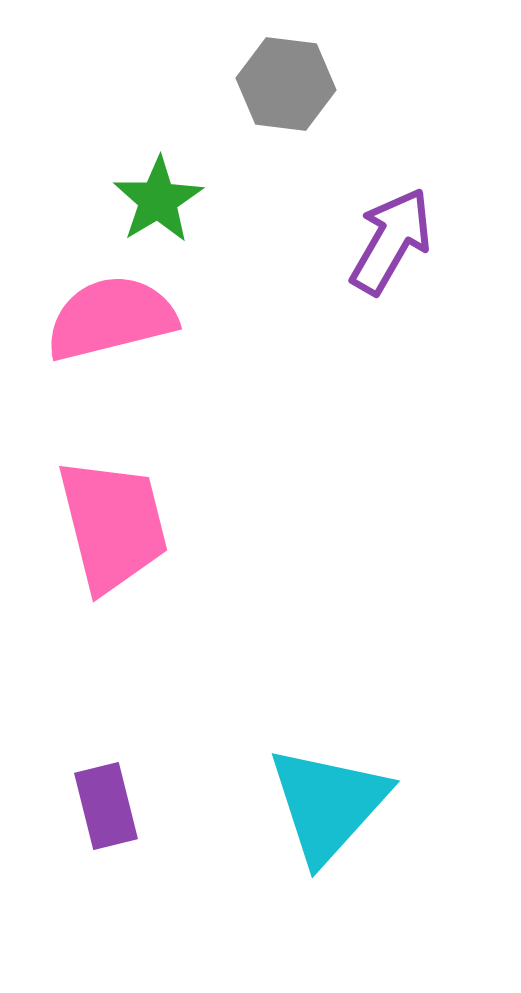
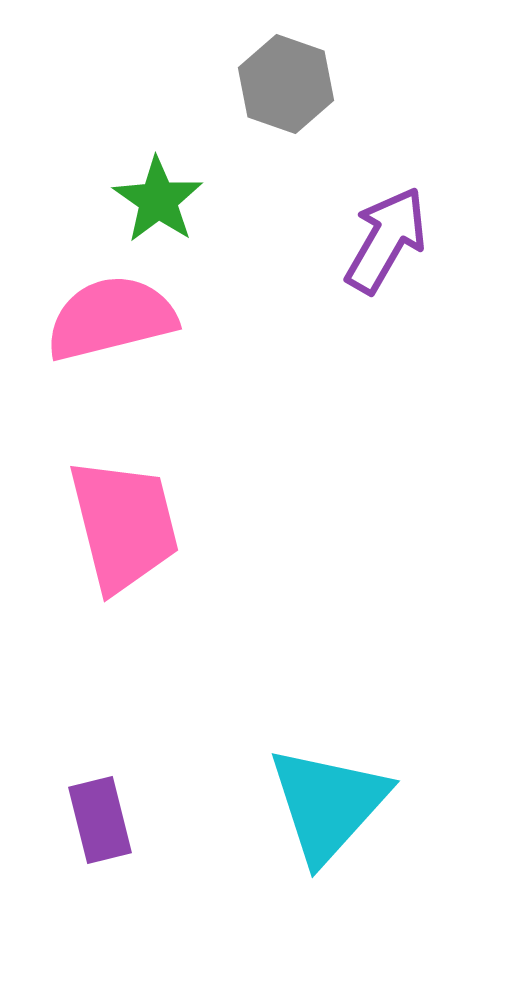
gray hexagon: rotated 12 degrees clockwise
green star: rotated 6 degrees counterclockwise
purple arrow: moved 5 px left, 1 px up
pink trapezoid: moved 11 px right
purple rectangle: moved 6 px left, 14 px down
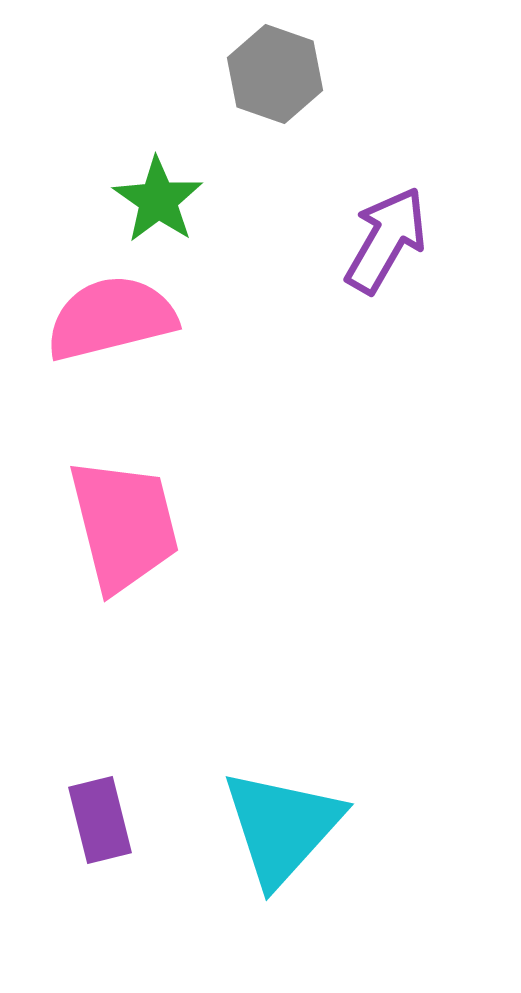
gray hexagon: moved 11 px left, 10 px up
cyan triangle: moved 46 px left, 23 px down
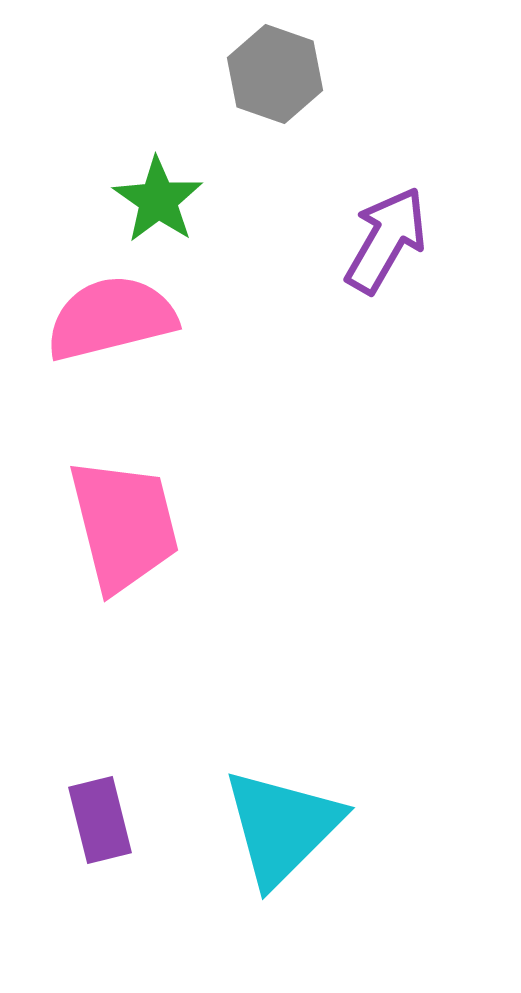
cyan triangle: rotated 3 degrees clockwise
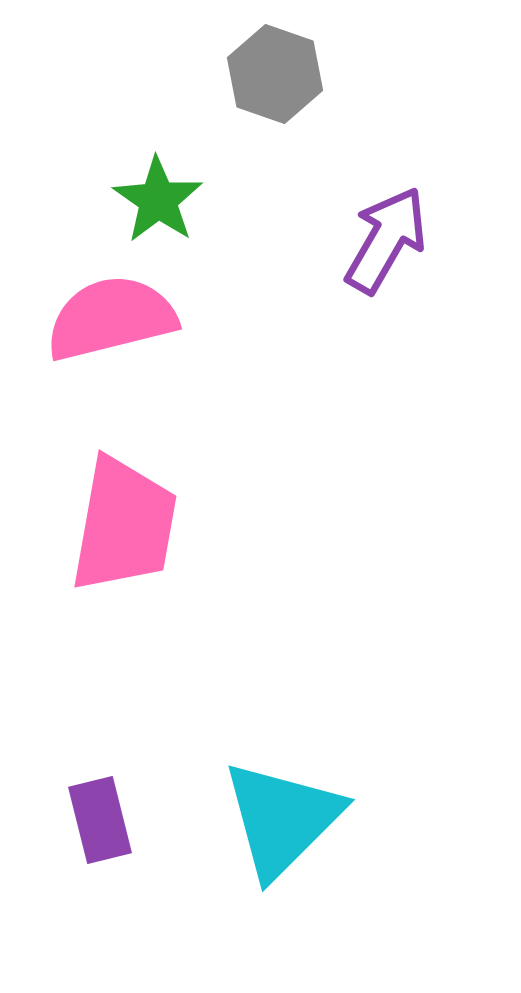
pink trapezoid: rotated 24 degrees clockwise
cyan triangle: moved 8 px up
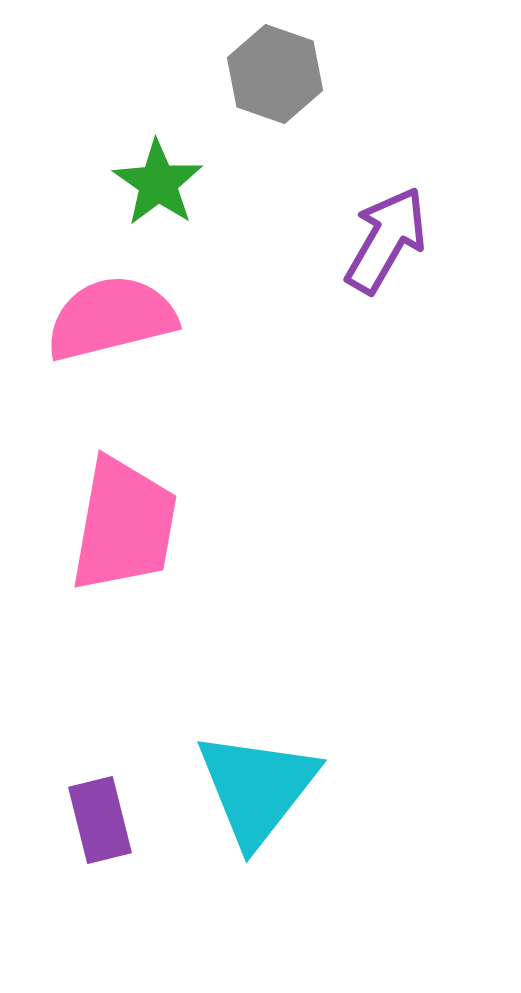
green star: moved 17 px up
cyan triangle: moved 25 px left, 31 px up; rotated 7 degrees counterclockwise
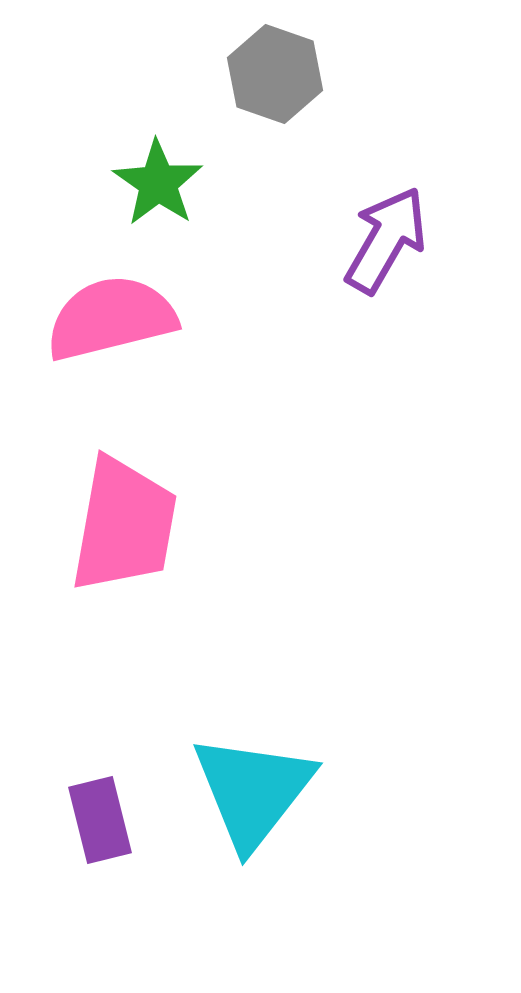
cyan triangle: moved 4 px left, 3 px down
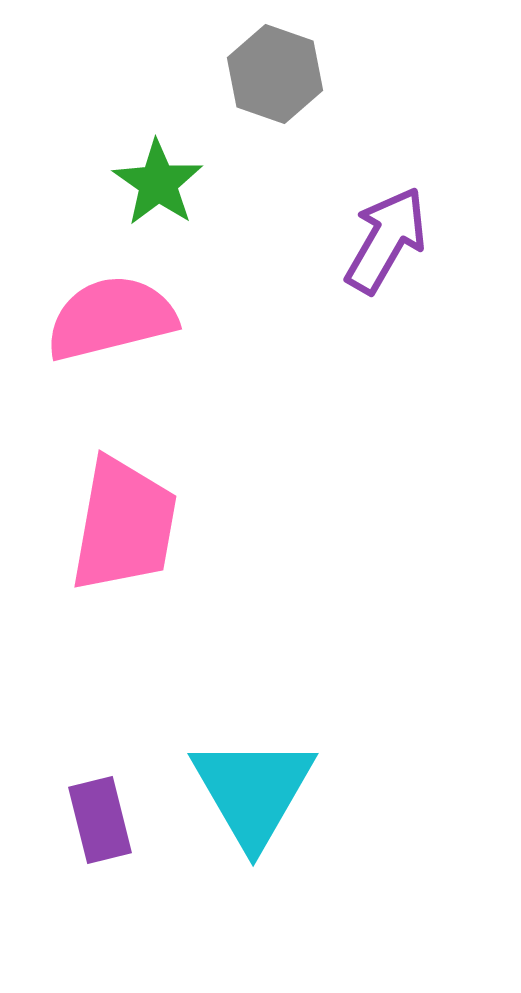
cyan triangle: rotated 8 degrees counterclockwise
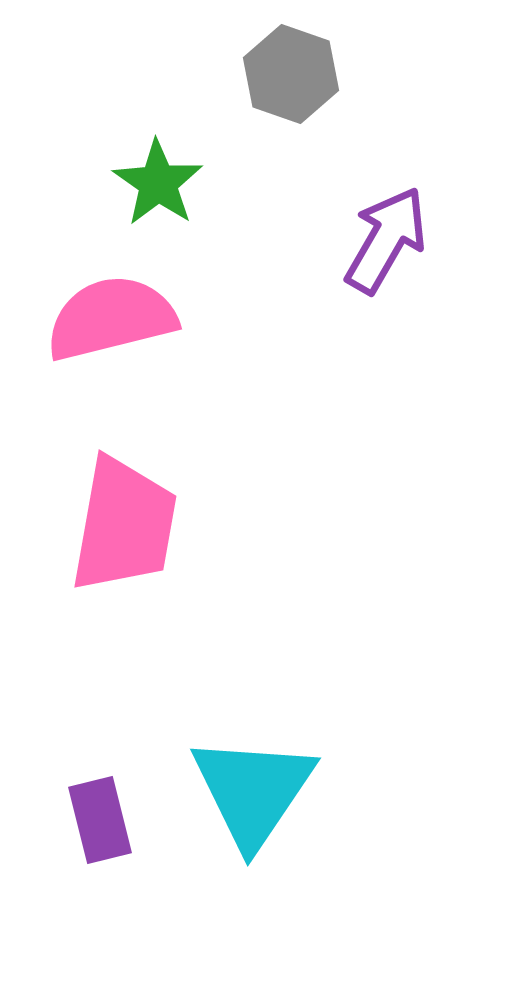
gray hexagon: moved 16 px right
cyan triangle: rotated 4 degrees clockwise
